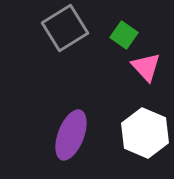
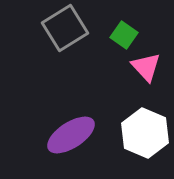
purple ellipse: rotated 36 degrees clockwise
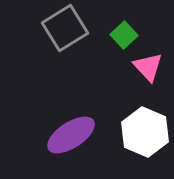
green square: rotated 12 degrees clockwise
pink triangle: moved 2 px right
white hexagon: moved 1 px up
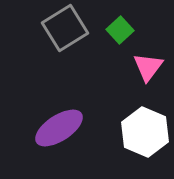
green square: moved 4 px left, 5 px up
pink triangle: rotated 20 degrees clockwise
purple ellipse: moved 12 px left, 7 px up
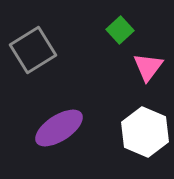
gray square: moved 32 px left, 22 px down
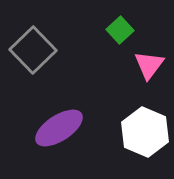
gray square: rotated 12 degrees counterclockwise
pink triangle: moved 1 px right, 2 px up
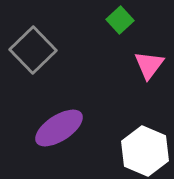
green square: moved 10 px up
white hexagon: moved 19 px down
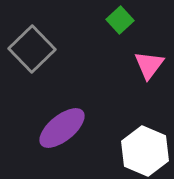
gray square: moved 1 px left, 1 px up
purple ellipse: moved 3 px right; rotated 6 degrees counterclockwise
